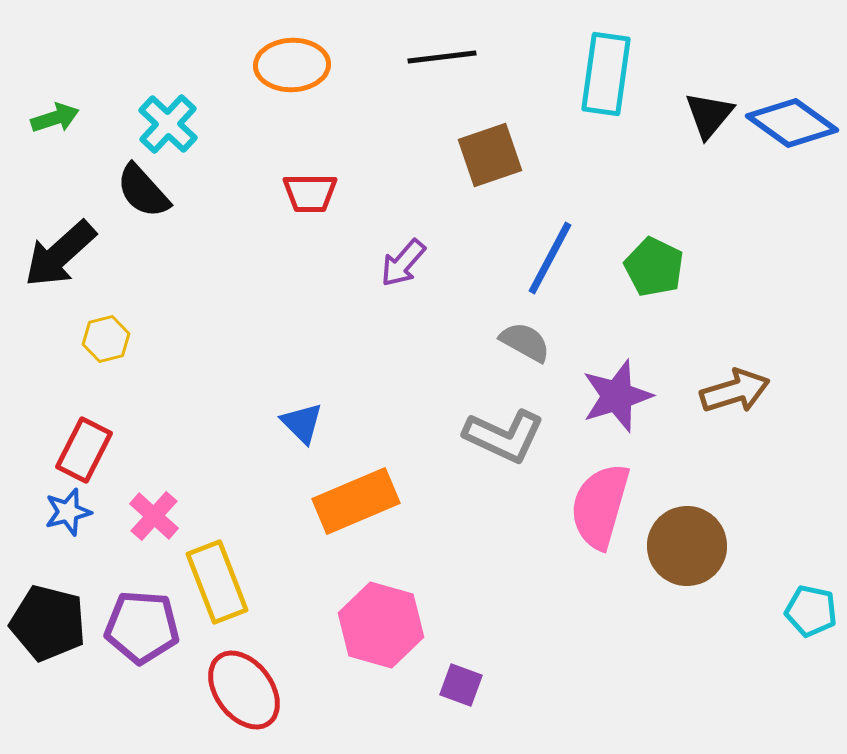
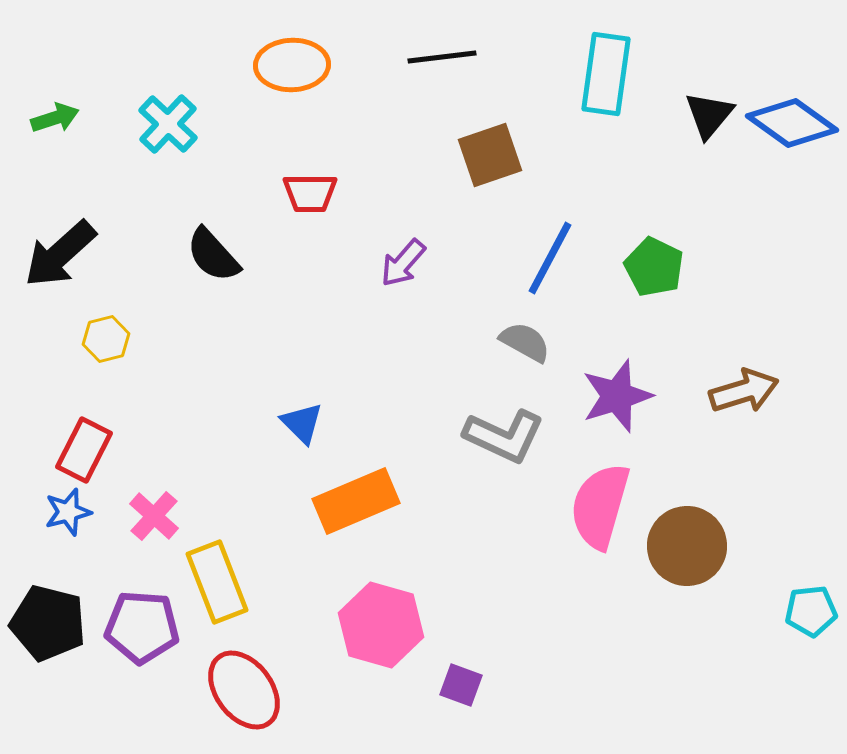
black semicircle: moved 70 px right, 64 px down
brown arrow: moved 9 px right
cyan pentagon: rotated 18 degrees counterclockwise
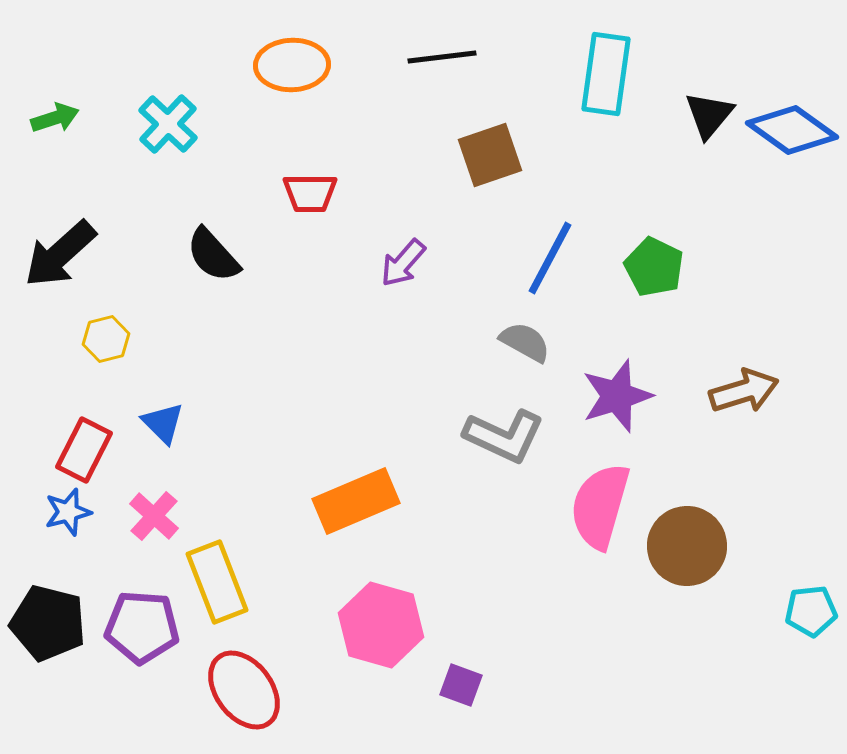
blue diamond: moved 7 px down
blue triangle: moved 139 px left
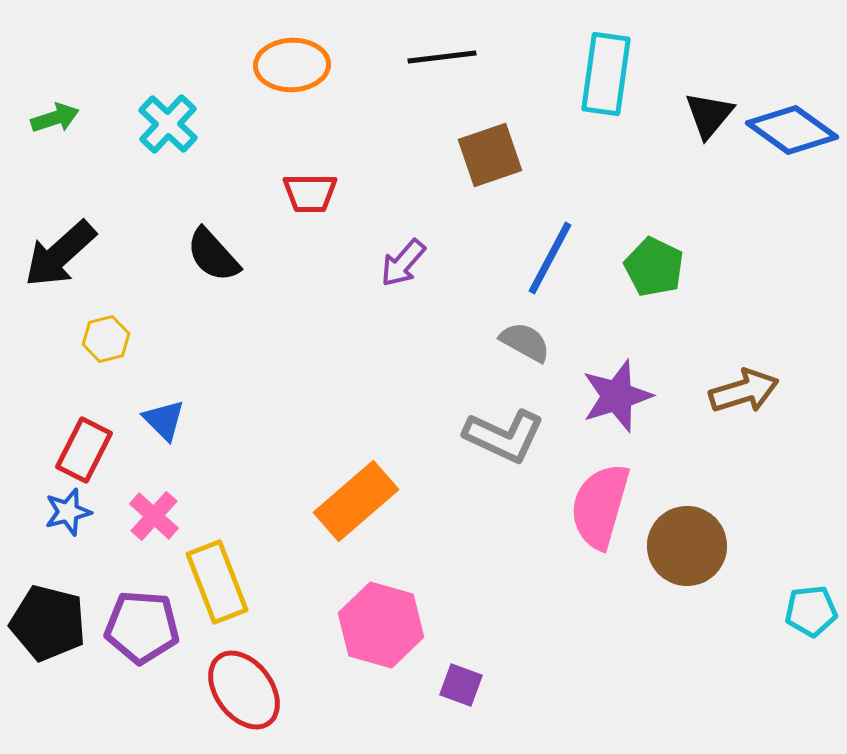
blue triangle: moved 1 px right, 3 px up
orange rectangle: rotated 18 degrees counterclockwise
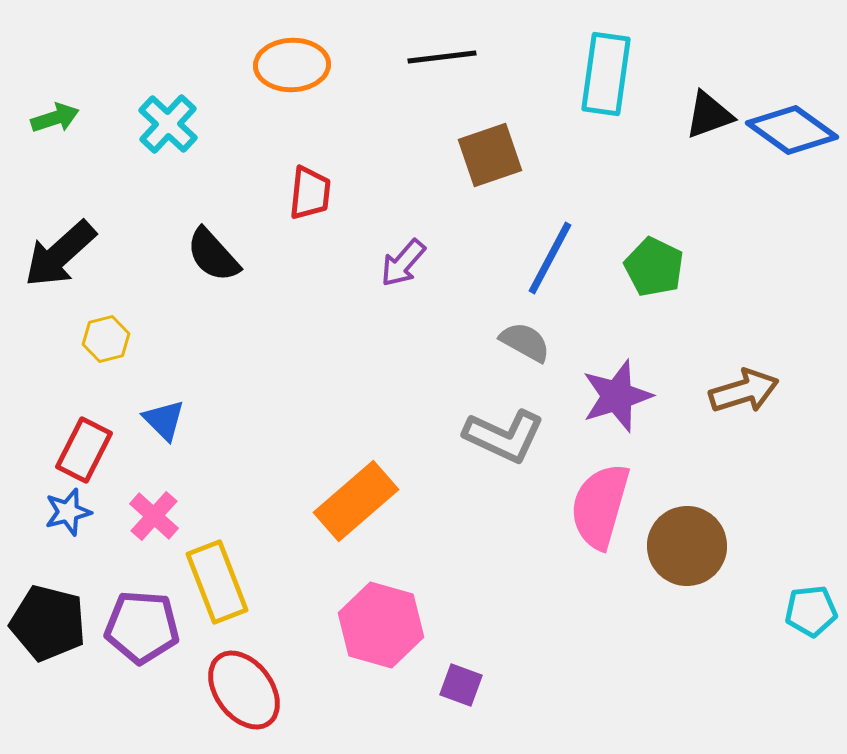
black triangle: rotated 30 degrees clockwise
red trapezoid: rotated 84 degrees counterclockwise
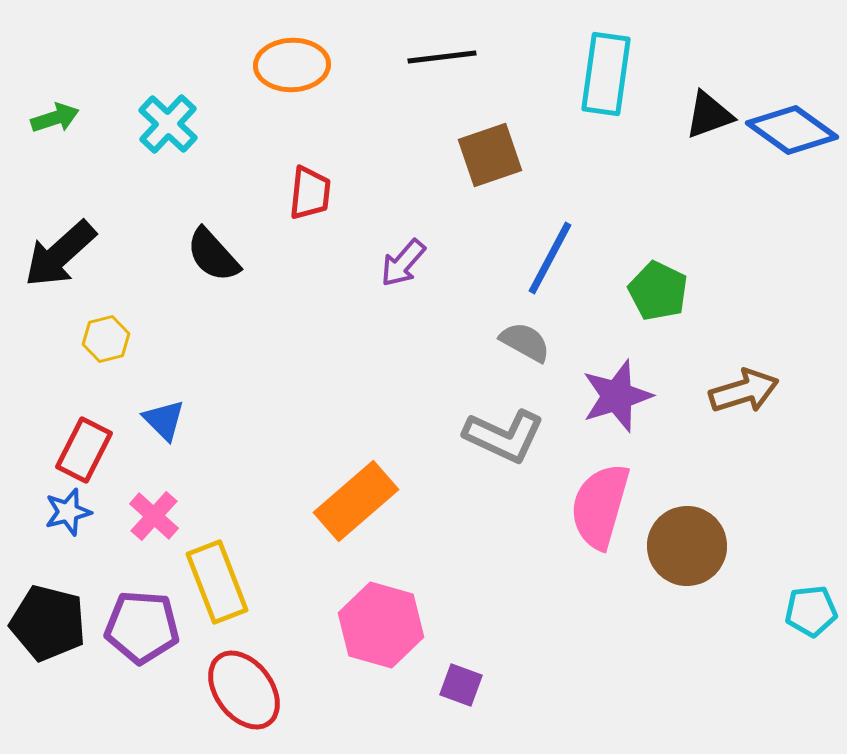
green pentagon: moved 4 px right, 24 px down
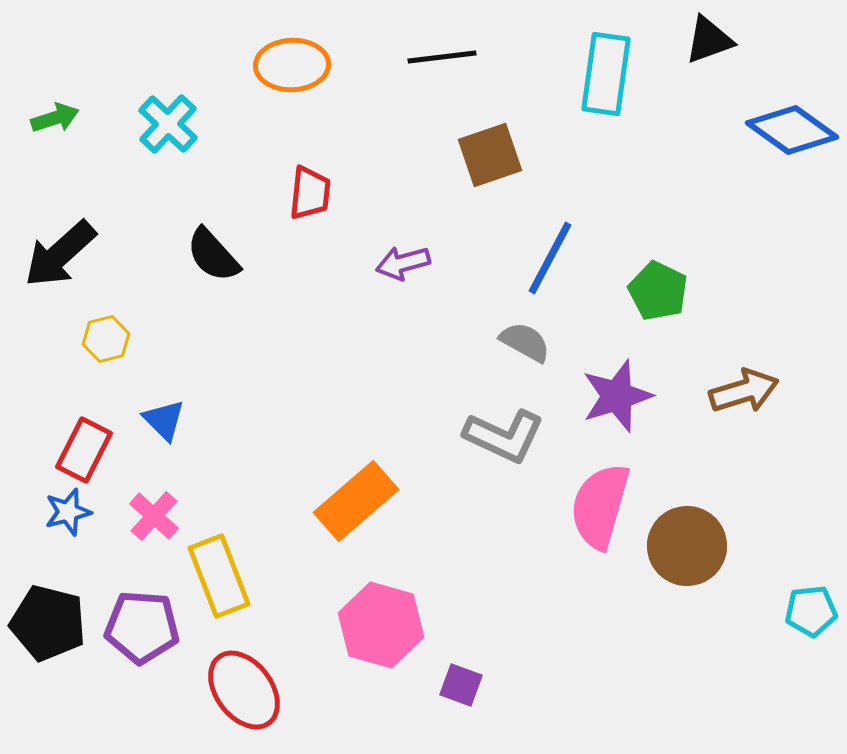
black triangle: moved 75 px up
purple arrow: rotated 34 degrees clockwise
yellow rectangle: moved 2 px right, 6 px up
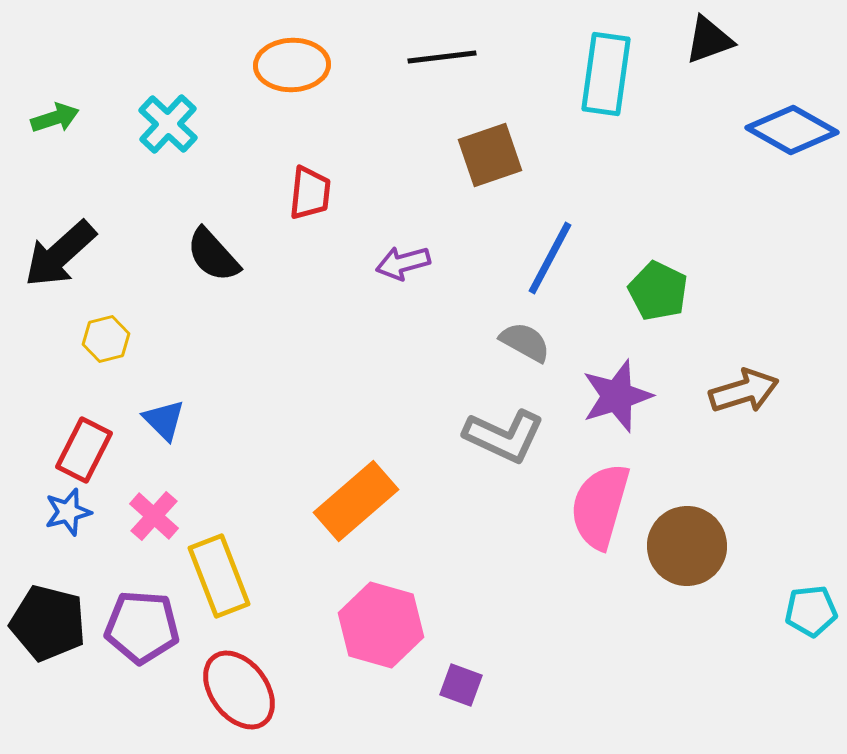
blue diamond: rotated 6 degrees counterclockwise
red ellipse: moved 5 px left
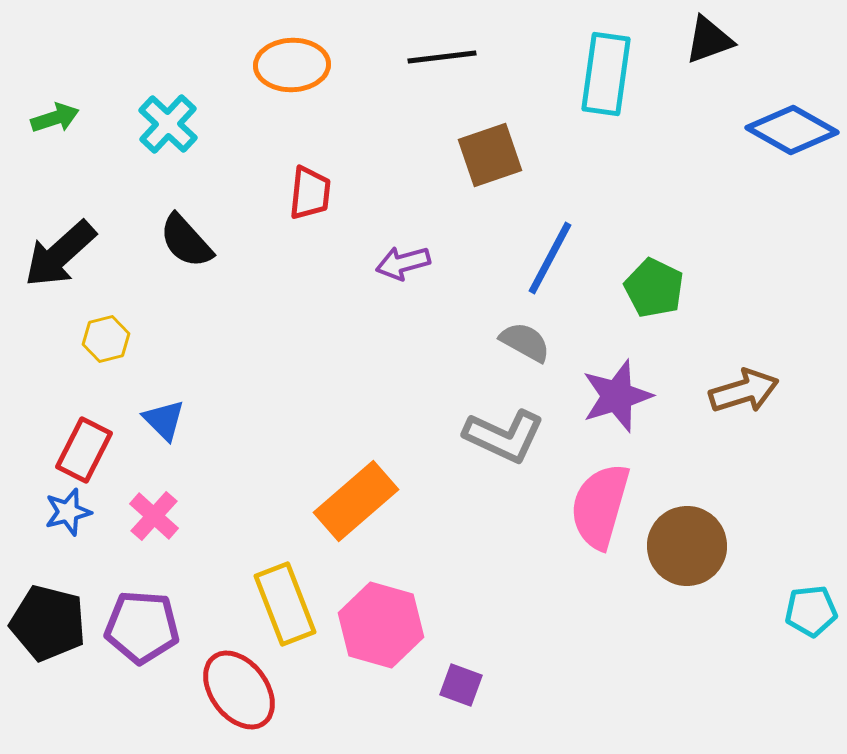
black semicircle: moved 27 px left, 14 px up
green pentagon: moved 4 px left, 3 px up
yellow rectangle: moved 66 px right, 28 px down
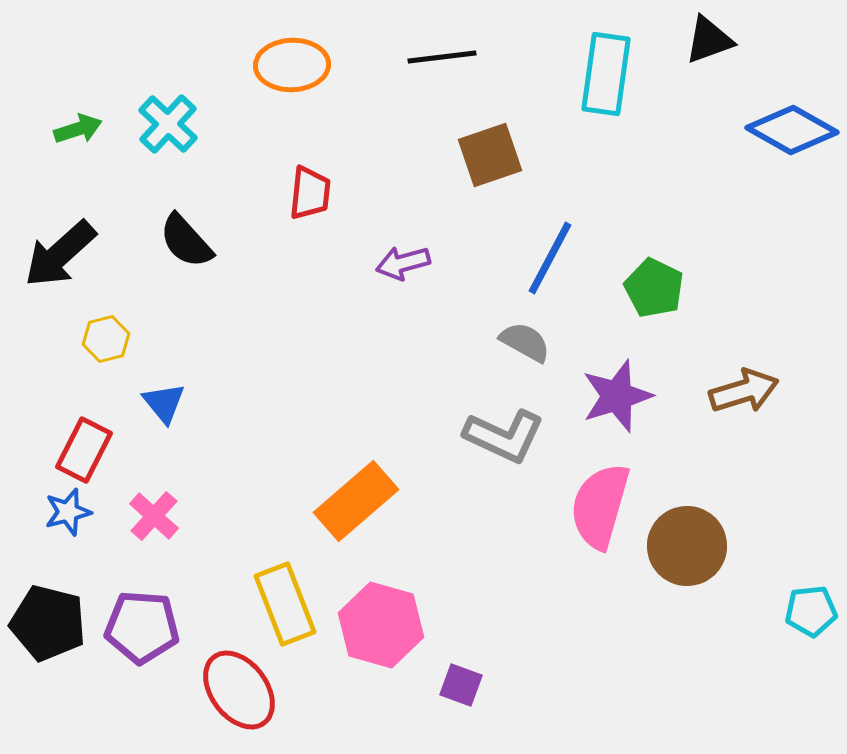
green arrow: moved 23 px right, 11 px down
blue triangle: moved 17 px up; rotated 6 degrees clockwise
